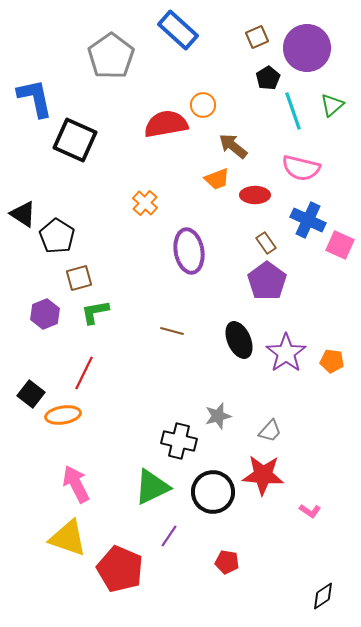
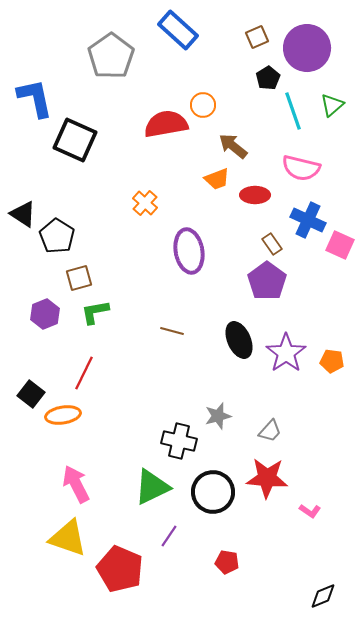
brown rectangle at (266, 243): moved 6 px right, 1 px down
red star at (263, 475): moved 4 px right, 3 px down
black diamond at (323, 596): rotated 12 degrees clockwise
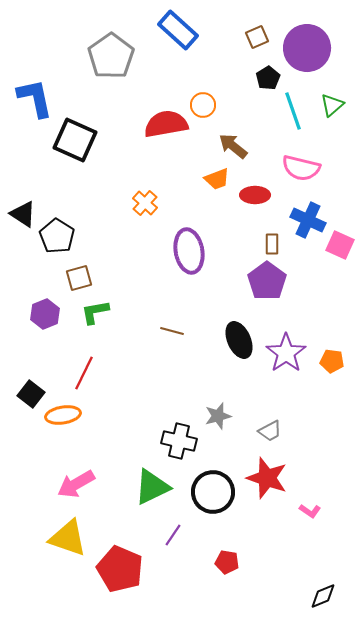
brown rectangle at (272, 244): rotated 35 degrees clockwise
gray trapezoid at (270, 431): rotated 20 degrees clockwise
red star at (267, 478): rotated 15 degrees clockwise
pink arrow at (76, 484): rotated 93 degrees counterclockwise
purple line at (169, 536): moved 4 px right, 1 px up
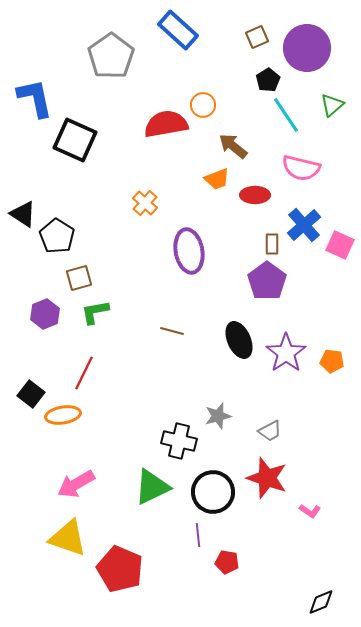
black pentagon at (268, 78): moved 2 px down
cyan line at (293, 111): moved 7 px left, 4 px down; rotated 15 degrees counterclockwise
blue cross at (308, 220): moved 4 px left, 5 px down; rotated 24 degrees clockwise
purple line at (173, 535): moved 25 px right; rotated 40 degrees counterclockwise
black diamond at (323, 596): moved 2 px left, 6 px down
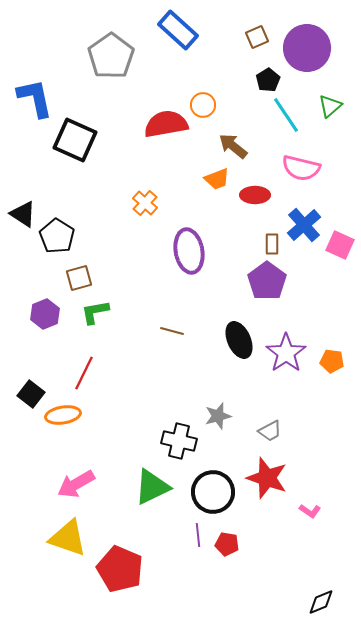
green triangle at (332, 105): moved 2 px left, 1 px down
red pentagon at (227, 562): moved 18 px up
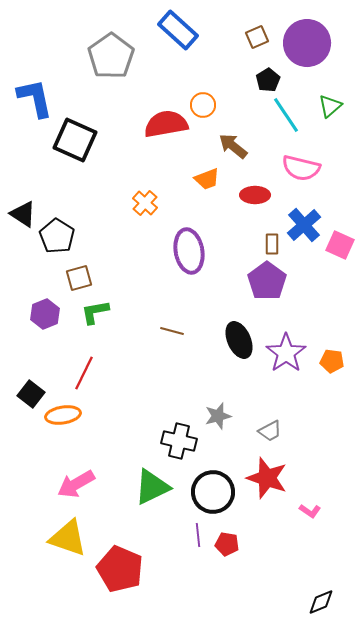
purple circle at (307, 48): moved 5 px up
orange trapezoid at (217, 179): moved 10 px left
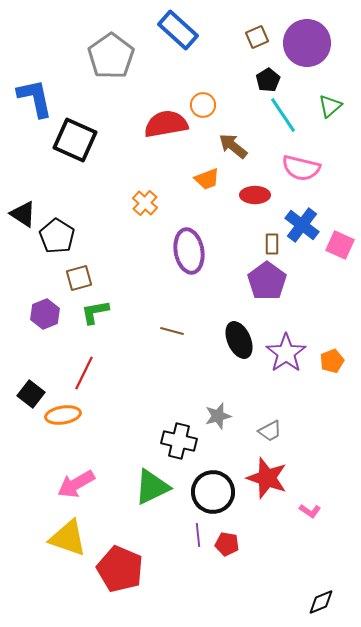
cyan line at (286, 115): moved 3 px left
blue cross at (304, 225): moved 2 px left; rotated 12 degrees counterclockwise
orange pentagon at (332, 361): rotated 30 degrees counterclockwise
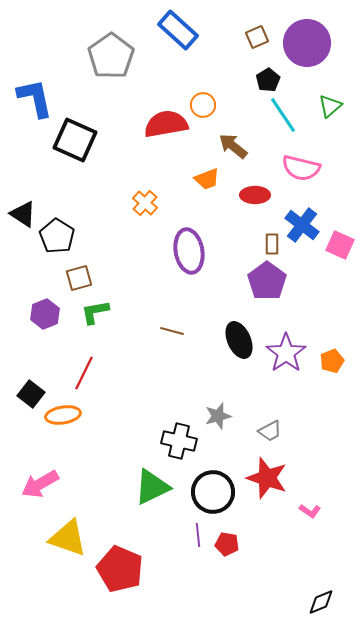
pink arrow at (76, 484): moved 36 px left
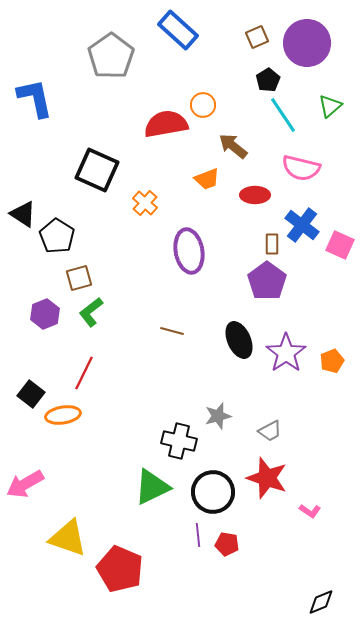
black square at (75, 140): moved 22 px right, 30 px down
green L-shape at (95, 312): moved 4 px left; rotated 28 degrees counterclockwise
pink arrow at (40, 484): moved 15 px left
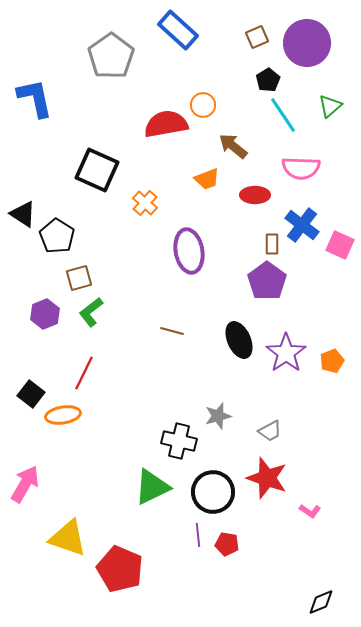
pink semicircle at (301, 168): rotated 12 degrees counterclockwise
pink arrow at (25, 484): rotated 150 degrees clockwise
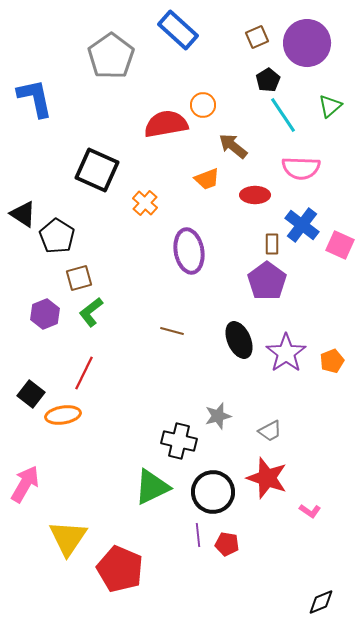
yellow triangle at (68, 538): rotated 45 degrees clockwise
